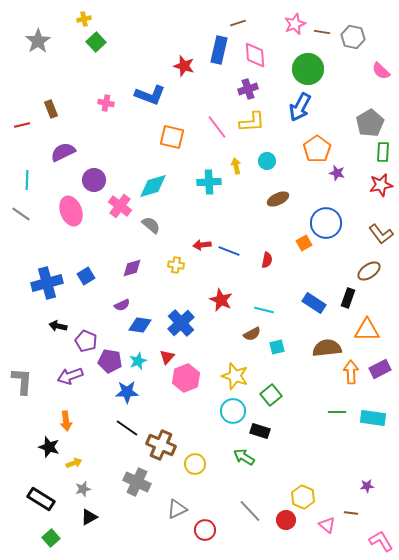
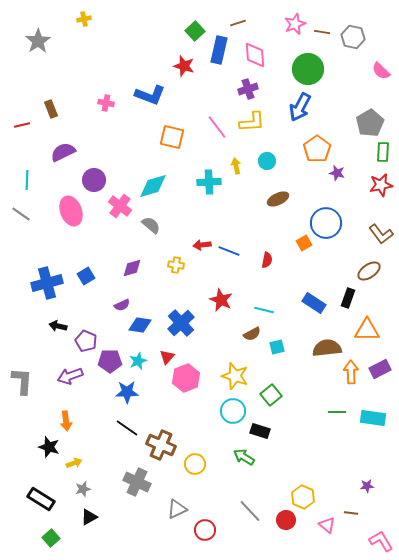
green square at (96, 42): moved 99 px right, 11 px up
purple pentagon at (110, 361): rotated 10 degrees counterclockwise
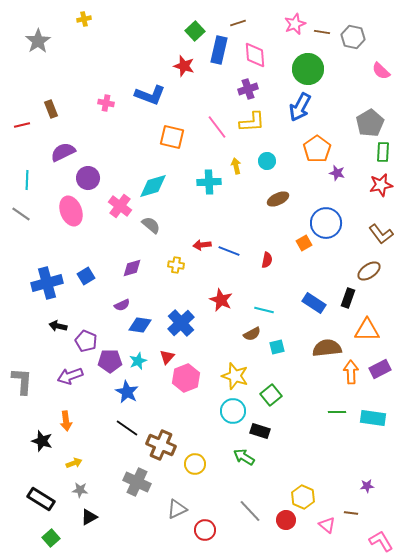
purple circle at (94, 180): moved 6 px left, 2 px up
blue star at (127, 392): rotated 30 degrees clockwise
black star at (49, 447): moved 7 px left, 6 px up
gray star at (83, 489): moved 3 px left, 1 px down; rotated 21 degrees clockwise
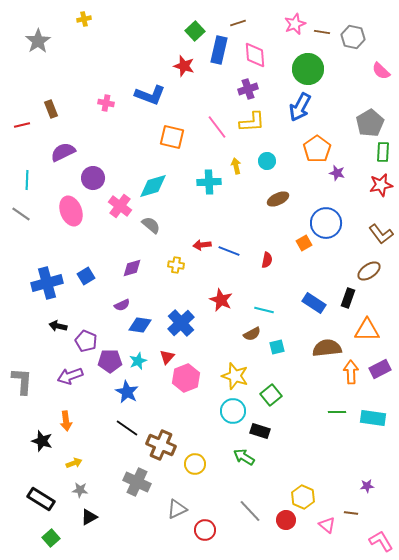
purple circle at (88, 178): moved 5 px right
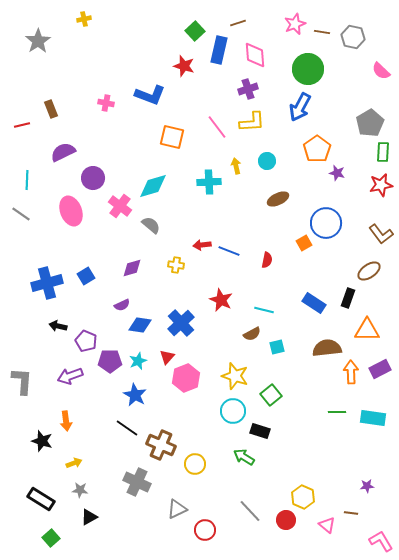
blue star at (127, 392): moved 8 px right, 3 px down
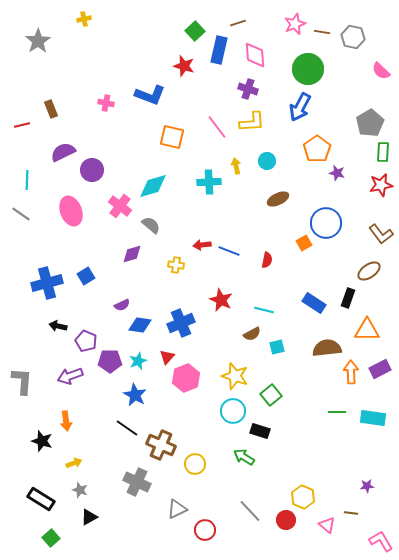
purple cross at (248, 89): rotated 36 degrees clockwise
purple circle at (93, 178): moved 1 px left, 8 px up
purple diamond at (132, 268): moved 14 px up
blue cross at (181, 323): rotated 20 degrees clockwise
gray star at (80, 490): rotated 14 degrees clockwise
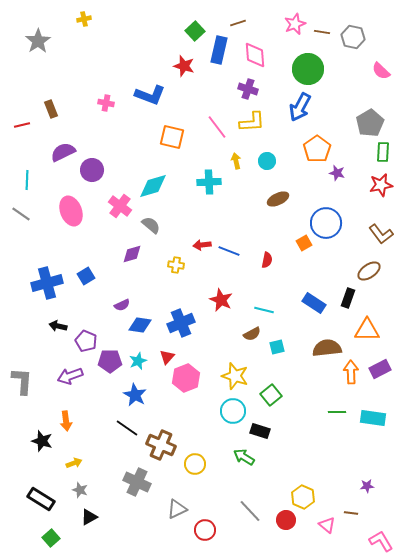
yellow arrow at (236, 166): moved 5 px up
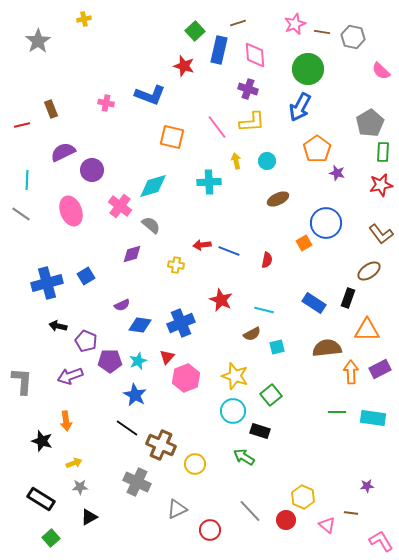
gray star at (80, 490): moved 3 px up; rotated 21 degrees counterclockwise
red circle at (205, 530): moved 5 px right
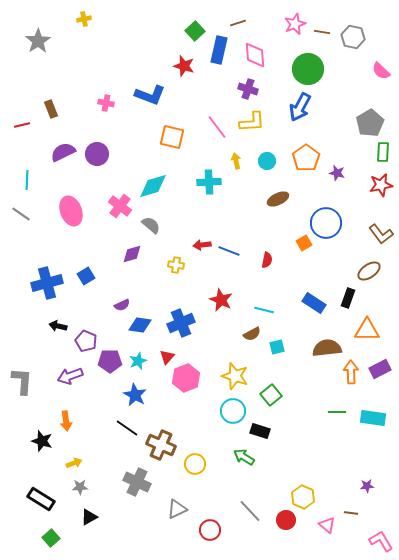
orange pentagon at (317, 149): moved 11 px left, 9 px down
purple circle at (92, 170): moved 5 px right, 16 px up
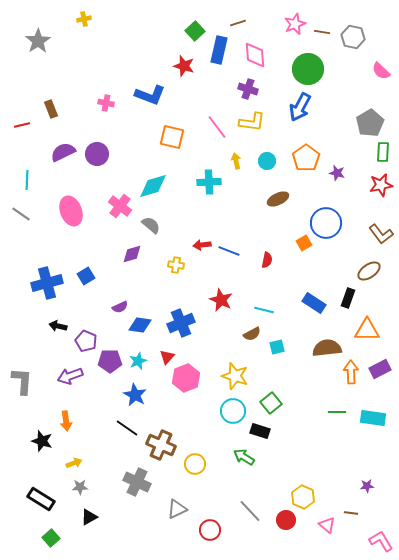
yellow L-shape at (252, 122): rotated 12 degrees clockwise
purple semicircle at (122, 305): moved 2 px left, 2 px down
green square at (271, 395): moved 8 px down
